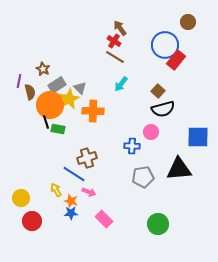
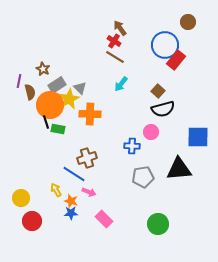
orange cross: moved 3 px left, 3 px down
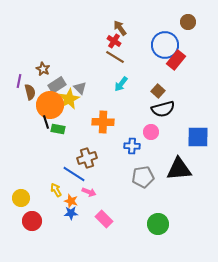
orange cross: moved 13 px right, 8 px down
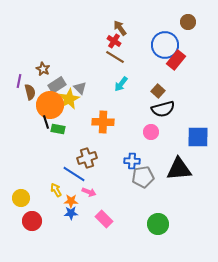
blue cross: moved 15 px down
orange star: rotated 16 degrees counterclockwise
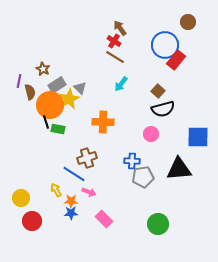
pink circle: moved 2 px down
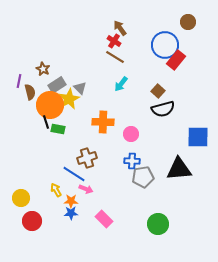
pink circle: moved 20 px left
pink arrow: moved 3 px left, 3 px up
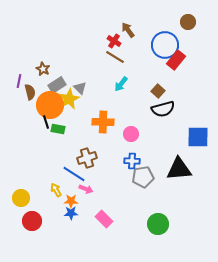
brown arrow: moved 8 px right, 2 px down
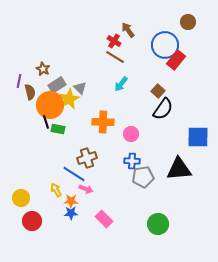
black semicircle: rotated 40 degrees counterclockwise
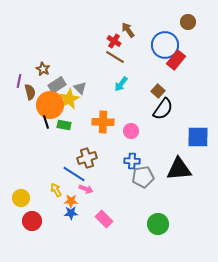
green rectangle: moved 6 px right, 4 px up
pink circle: moved 3 px up
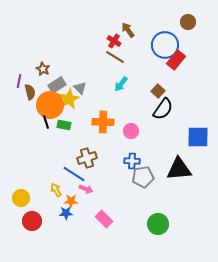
blue star: moved 5 px left
